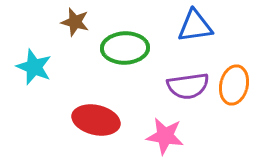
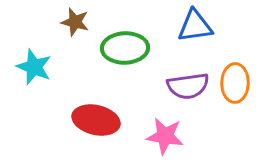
orange ellipse: moved 1 px right, 2 px up; rotated 12 degrees counterclockwise
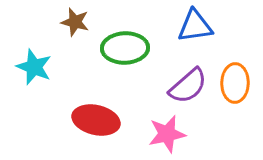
purple semicircle: rotated 33 degrees counterclockwise
pink star: moved 2 px right, 2 px up; rotated 21 degrees counterclockwise
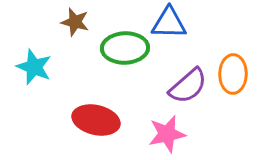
blue triangle: moved 26 px left, 3 px up; rotated 9 degrees clockwise
orange ellipse: moved 2 px left, 9 px up
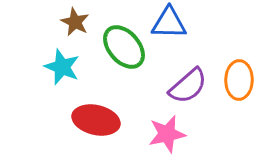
brown star: rotated 12 degrees clockwise
green ellipse: moved 1 px left, 1 px up; rotated 51 degrees clockwise
cyan star: moved 28 px right
orange ellipse: moved 6 px right, 6 px down
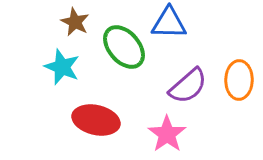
pink star: rotated 24 degrees counterclockwise
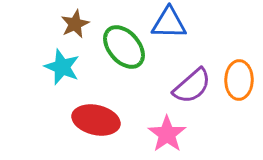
brown star: moved 2 px down; rotated 20 degrees clockwise
purple semicircle: moved 4 px right
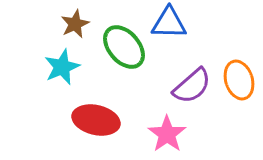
cyan star: rotated 27 degrees clockwise
orange ellipse: rotated 18 degrees counterclockwise
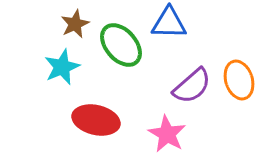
green ellipse: moved 3 px left, 2 px up
pink star: rotated 6 degrees counterclockwise
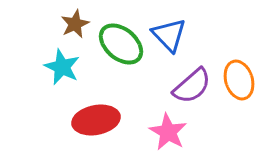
blue triangle: moved 12 px down; rotated 45 degrees clockwise
green ellipse: moved 1 px up; rotated 9 degrees counterclockwise
cyan star: rotated 24 degrees counterclockwise
red ellipse: rotated 24 degrees counterclockwise
pink star: moved 1 px right, 2 px up
